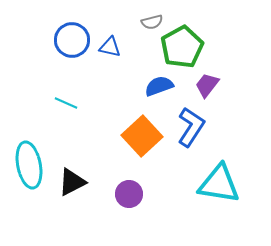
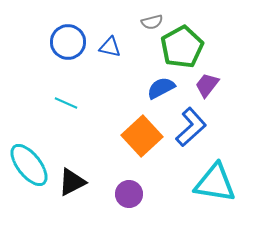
blue circle: moved 4 px left, 2 px down
blue semicircle: moved 2 px right, 2 px down; rotated 8 degrees counterclockwise
blue L-shape: rotated 15 degrees clockwise
cyan ellipse: rotated 27 degrees counterclockwise
cyan triangle: moved 4 px left, 1 px up
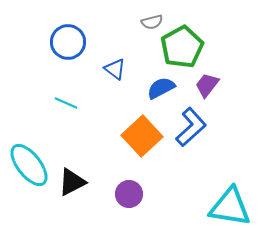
blue triangle: moved 5 px right, 22 px down; rotated 25 degrees clockwise
cyan triangle: moved 15 px right, 24 px down
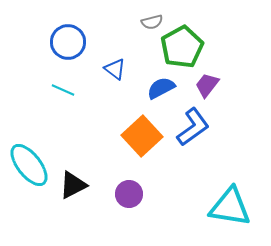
cyan line: moved 3 px left, 13 px up
blue L-shape: moved 2 px right; rotated 6 degrees clockwise
black triangle: moved 1 px right, 3 px down
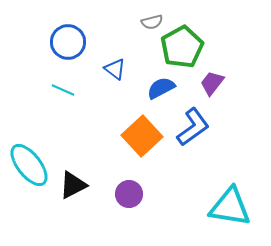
purple trapezoid: moved 5 px right, 2 px up
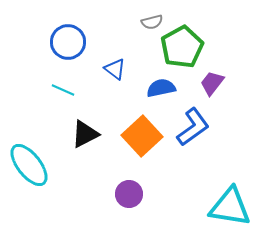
blue semicircle: rotated 16 degrees clockwise
black triangle: moved 12 px right, 51 px up
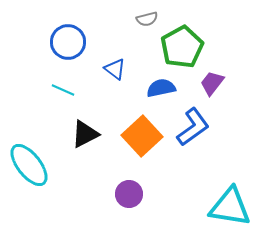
gray semicircle: moved 5 px left, 3 px up
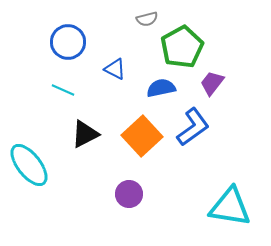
blue triangle: rotated 10 degrees counterclockwise
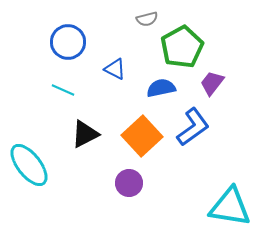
purple circle: moved 11 px up
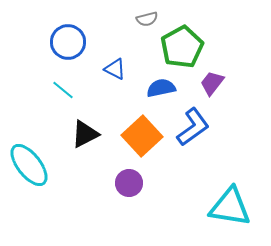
cyan line: rotated 15 degrees clockwise
